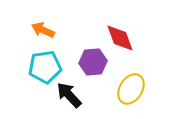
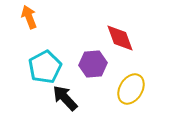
orange arrow: moved 14 px left, 13 px up; rotated 45 degrees clockwise
purple hexagon: moved 2 px down
cyan pentagon: rotated 20 degrees counterclockwise
black arrow: moved 4 px left, 3 px down
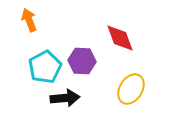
orange arrow: moved 3 px down
purple hexagon: moved 11 px left, 3 px up; rotated 8 degrees clockwise
black arrow: rotated 128 degrees clockwise
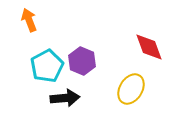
red diamond: moved 29 px right, 9 px down
purple hexagon: rotated 20 degrees clockwise
cyan pentagon: moved 2 px right, 1 px up
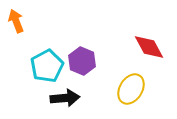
orange arrow: moved 13 px left, 1 px down
red diamond: rotated 8 degrees counterclockwise
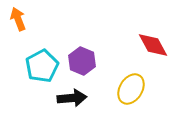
orange arrow: moved 2 px right, 2 px up
red diamond: moved 4 px right, 2 px up
cyan pentagon: moved 5 px left
black arrow: moved 7 px right
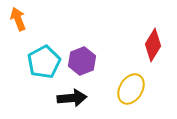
red diamond: rotated 60 degrees clockwise
purple hexagon: rotated 16 degrees clockwise
cyan pentagon: moved 2 px right, 4 px up
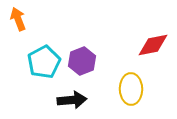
red diamond: rotated 48 degrees clockwise
yellow ellipse: rotated 32 degrees counterclockwise
black arrow: moved 2 px down
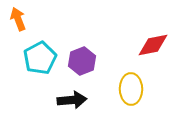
cyan pentagon: moved 4 px left, 4 px up
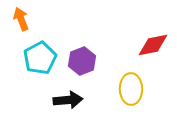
orange arrow: moved 3 px right
black arrow: moved 4 px left
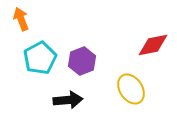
yellow ellipse: rotated 32 degrees counterclockwise
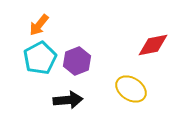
orange arrow: moved 18 px right, 6 px down; rotated 120 degrees counterclockwise
purple hexagon: moved 5 px left
yellow ellipse: rotated 24 degrees counterclockwise
